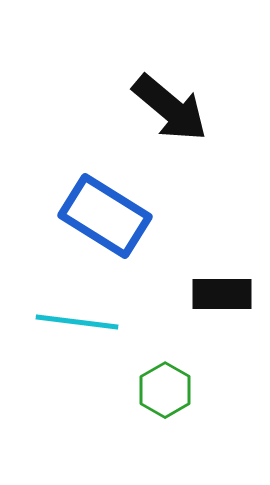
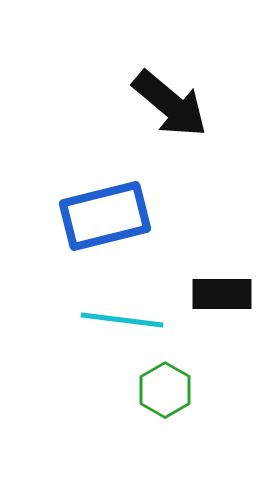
black arrow: moved 4 px up
blue rectangle: rotated 46 degrees counterclockwise
cyan line: moved 45 px right, 2 px up
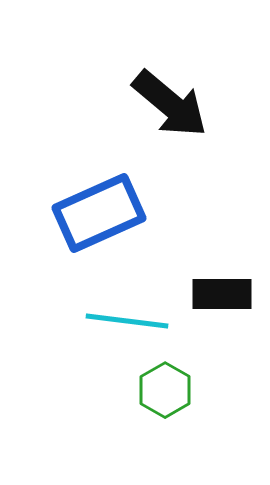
blue rectangle: moved 6 px left, 3 px up; rotated 10 degrees counterclockwise
cyan line: moved 5 px right, 1 px down
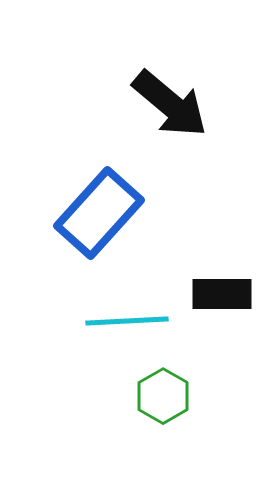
blue rectangle: rotated 24 degrees counterclockwise
cyan line: rotated 10 degrees counterclockwise
green hexagon: moved 2 px left, 6 px down
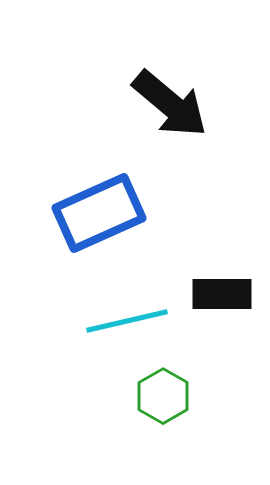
blue rectangle: rotated 24 degrees clockwise
cyan line: rotated 10 degrees counterclockwise
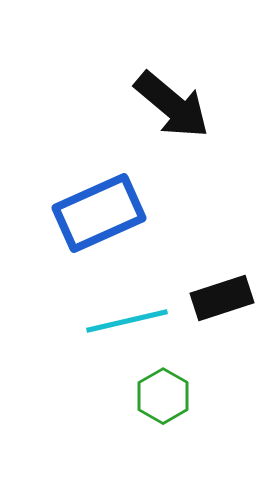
black arrow: moved 2 px right, 1 px down
black rectangle: moved 4 px down; rotated 18 degrees counterclockwise
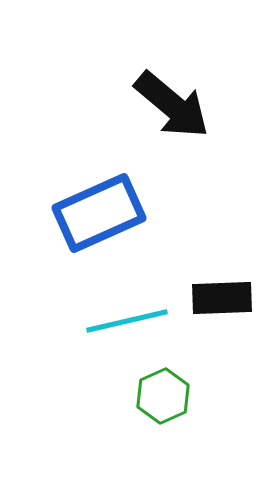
black rectangle: rotated 16 degrees clockwise
green hexagon: rotated 6 degrees clockwise
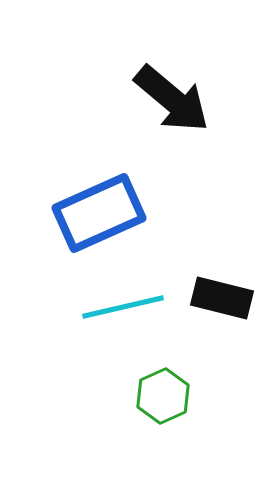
black arrow: moved 6 px up
black rectangle: rotated 16 degrees clockwise
cyan line: moved 4 px left, 14 px up
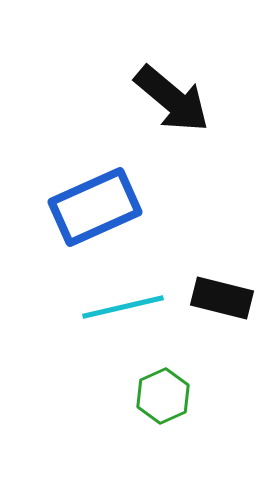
blue rectangle: moved 4 px left, 6 px up
